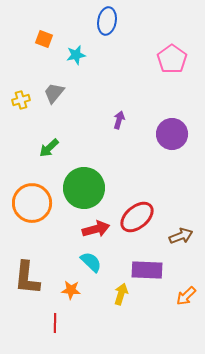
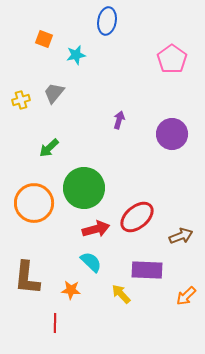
orange circle: moved 2 px right
yellow arrow: rotated 60 degrees counterclockwise
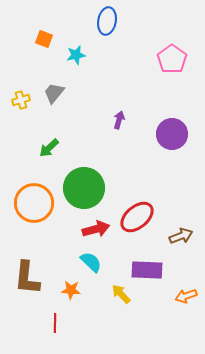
orange arrow: rotated 25 degrees clockwise
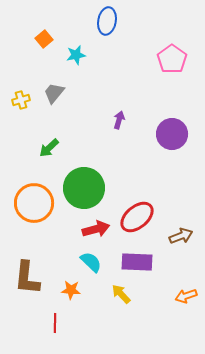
orange square: rotated 30 degrees clockwise
purple rectangle: moved 10 px left, 8 px up
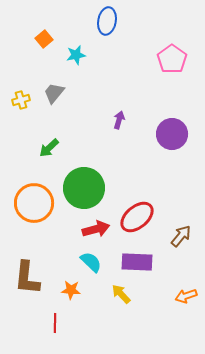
brown arrow: rotated 30 degrees counterclockwise
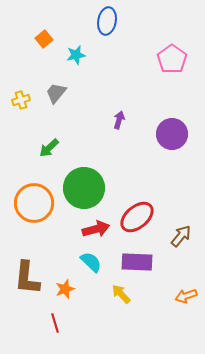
gray trapezoid: moved 2 px right
orange star: moved 6 px left, 1 px up; rotated 24 degrees counterclockwise
red line: rotated 18 degrees counterclockwise
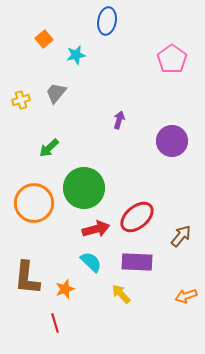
purple circle: moved 7 px down
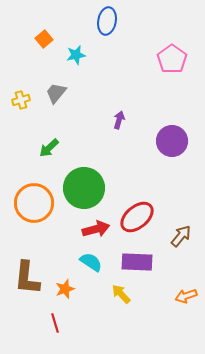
cyan semicircle: rotated 10 degrees counterclockwise
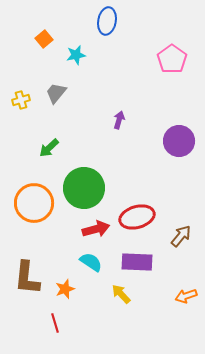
purple circle: moved 7 px right
red ellipse: rotated 24 degrees clockwise
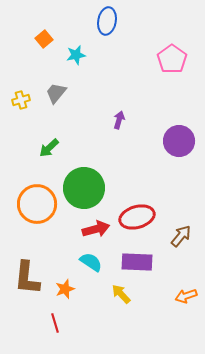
orange circle: moved 3 px right, 1 px down
